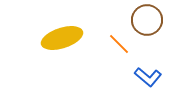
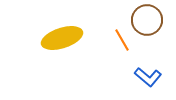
orange line: moved 3 px right, 4 px up; rotated 15 degrees clockwise
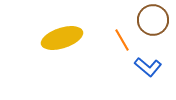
brown circle: moved 6 px right
blue L-shape: moved 10 px up
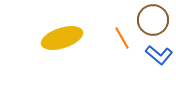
orange line: moved 2 px up
blue L-shape: moved 11 px right, 12 px up
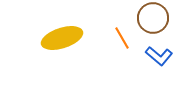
brown circle: moved 2 px up
blue L-shape: moved 1 px down
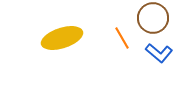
blue L-shape: moved 3 px up
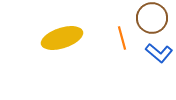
brown circle: moved 1 px left
orange line: rotated 15 degrees clockwise
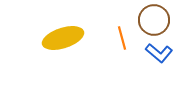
brown circle: moved 2 px right, 2 px down
yellow ellipse: moved 1 px right
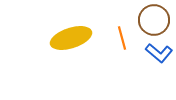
yellow ellipse: moved 8 px right
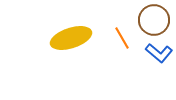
orange line: rotated 15 degrees counterclockwise
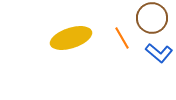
brown circle: moved 2 px left, 2 px up
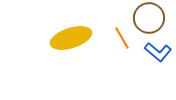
brown circle: moved 3 px left
blue L-shape: moved 1 px left, 1 px up
